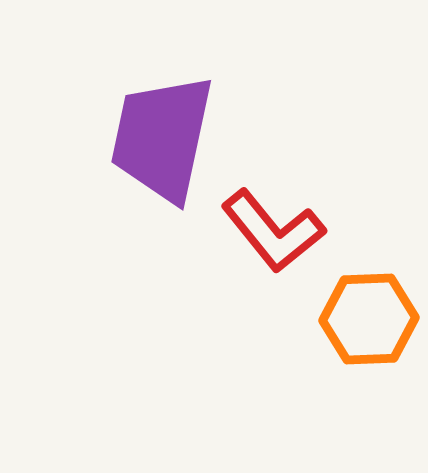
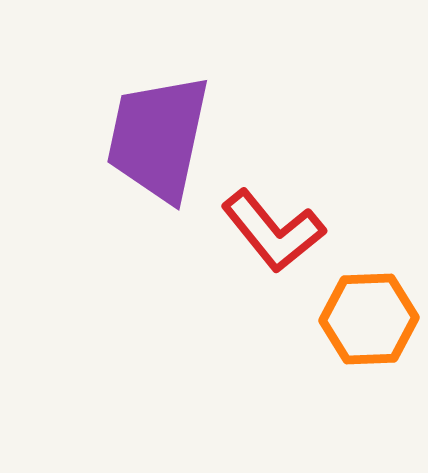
purple trapezoid: moved 4 px left
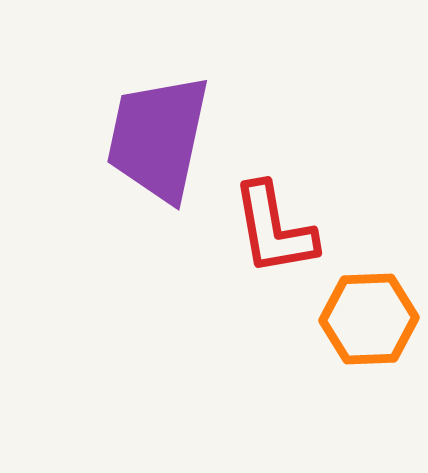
red L-shape: moved 1 px right, 2 px up; rotated 29 degrees clockwise
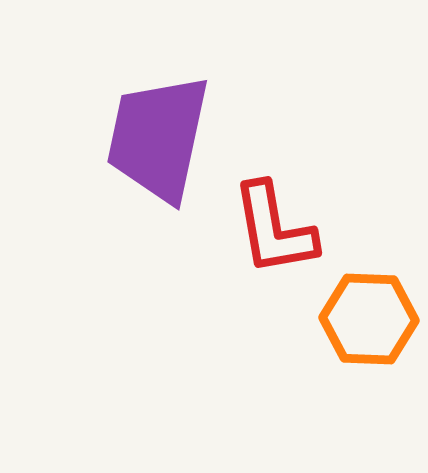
orange hexagon: rotated 4 degrees clockwise
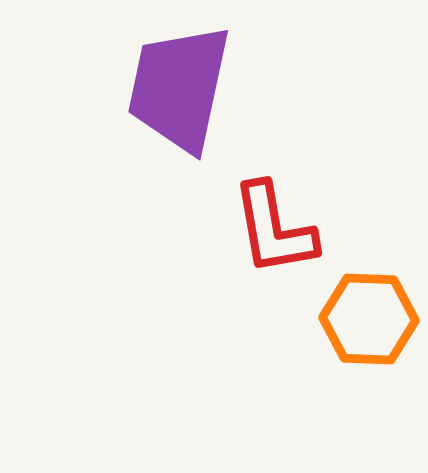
purple trapezoid: moved 21 px right, 50 px up
